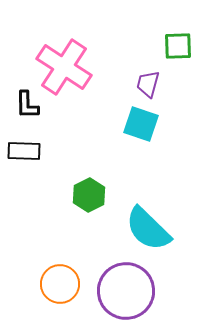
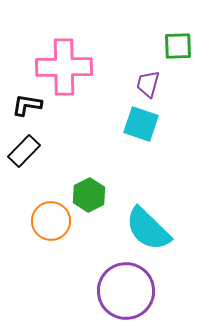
pink cross: rotated 34 degrees counterclockwise
black L-shape: rotated 100 degrees clockwise
black rectangle: rotated 48 degrees counterclockwise
orange circle: moved 9 px left, 63 px up
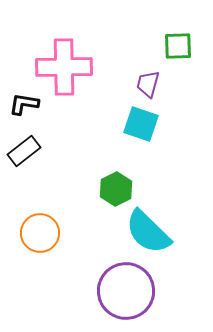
black L-shape: moved 3 px left, 1 px up
black rectangle: rotated 8 degrees clockwise
green hexagon: moved 27 px right, 6 px up
orange circle: moved 11 px left, 12 px down
cyan semicircle: moved 3 px down
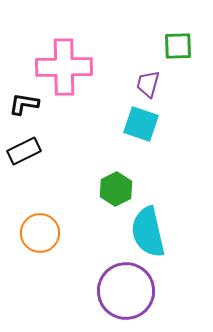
black rectangle: rotated 12 degrees clockwise
cyan semicircle: rotated 33 degrees clockwise
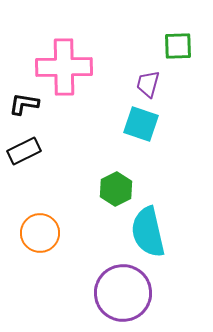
purple circle: moved 3 px left, 2 px down
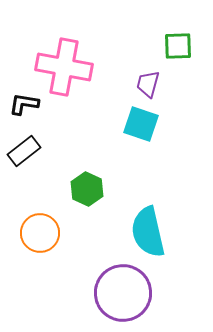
pink cross: rotated 12 degrees clockwise
black rectangle: rotated 12 degrees counterclockwise
green hexagon: moved 29 px left; rotated 8 degrees counterclockwise
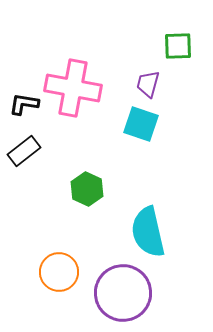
pink cross: moved 9 px right, 21 px down
orange circle: moved 19 px right, 39 px down
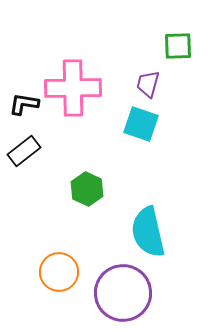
pink cross: rotated 12 degrees counterclockwise
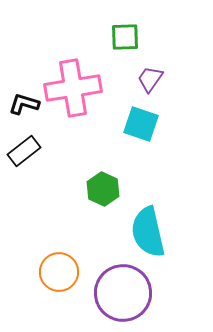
green square: moved 53 px left, 9 px up
purple trapezoid: moved 2 px right, 5 px up; rotated 20 degrees clockwise
pink cross: rotated 8 degrees counterclockwise
black L-shape: rotated 8 degrees clockwise
green hexagon: moved 16 px right
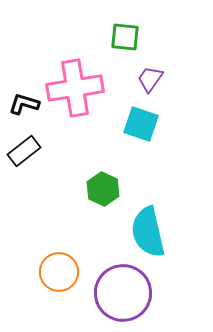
green square: rotated 8 degrees clockwise
pink cross: moved 2 px right
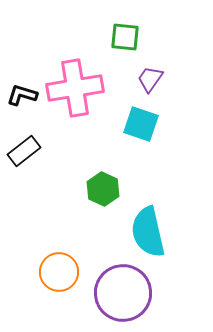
black L-shape: moved 2 px left, 9 px up
